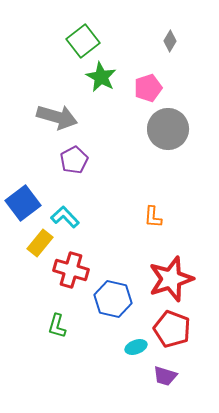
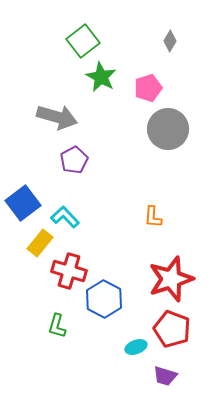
red cross: moved 2 px left, 1 px down
blue hexagon: moved 9 px left; rotated 15 degrees clockwise
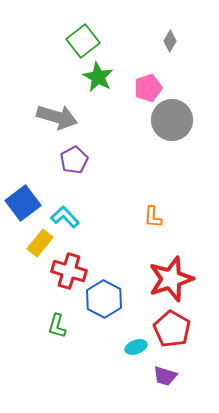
green star: moved 3 px left
gray circle: moved 4 px right, 9 px up
red pentagon: rotated 9 degrees clockwise
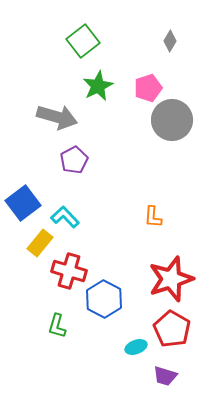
green star: moved 9 px down; rotated 16 degrees clockwise
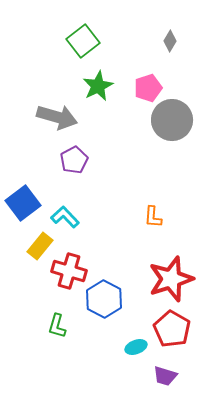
yellow rectangle: moved 3 px down
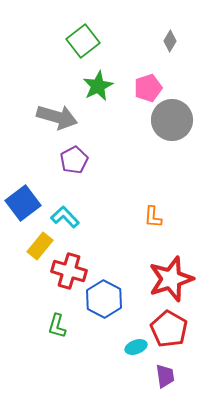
red pentagon: moved 3 px left
purple trapezoid: rotated 115 degrees counterclockwise
